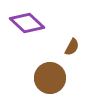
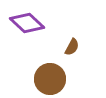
brown circle: moved 1 px down
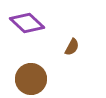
brown circle: moved 19 px left
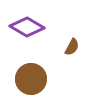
purple diamond: moved 4 px down; rotated 12 degrees counterclockwise
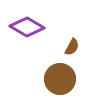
brown circle: moved 29 px right
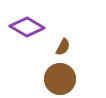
brown semicircle: moved 9 px left
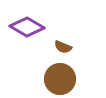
brown semicircle: rotated 84 degrees clockwise
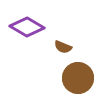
brown circle: moved 18 px right, 1 px up
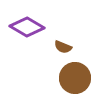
brown circle: moved 3 px left
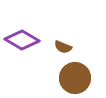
purple diamond: moved 5 px left, 13 px down
